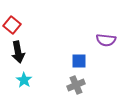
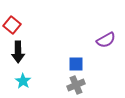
purple semicircle: rotated 36 degrees counterclockwise
black arrow: rotated 10 degrees clockwise
blue square: moved 3 px left, 3 px down
cyan star: moved 1 px left, 1 px down
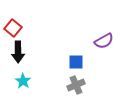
red square: moved 1 px right, 3 px down
purple semicircle: moved 2 px left, 1 px down
blue square: moved 2 px up
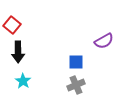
red square: moved 1 px left, 3 px up
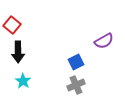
blue square: rotated 28 degrees counterclockwise
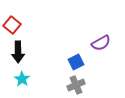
purple semicircle: moved 3 px left, 2 px down
cyan star: moved 1 px left, 2 px up
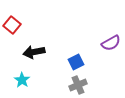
purple semicircle: moved 10 px right
black arrow: moved 16 px right; rotated 80 degrees clockwise
cyan star: moved 1 px down
gray cross: moved 2 px right
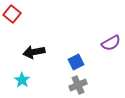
red square: moved 11 px up
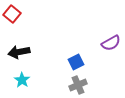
black arrow: moved 15 px left
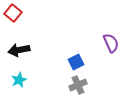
red square: moved 1 px right, 1 px up
purple semicircle: rotated 84 degrees counterclockwise
black arrow: moved 2 px up
cyan star: moved 3 px left; rotated 14 degrees clockwise
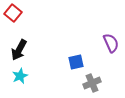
black arrow: rotated 50 degrees counterclockwise
blue square: rotated 14 degrees clockwise
cyan star: moved 1 px right, 4 px up
gray cross: moved 14 px right, 2 px up
